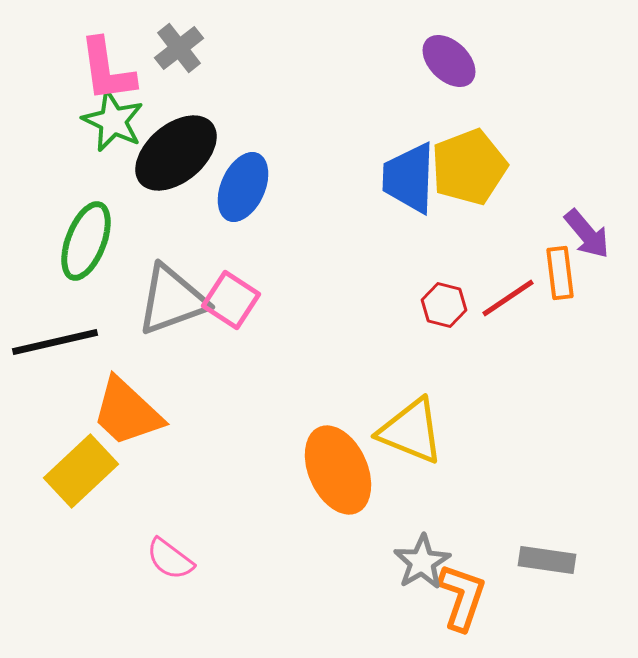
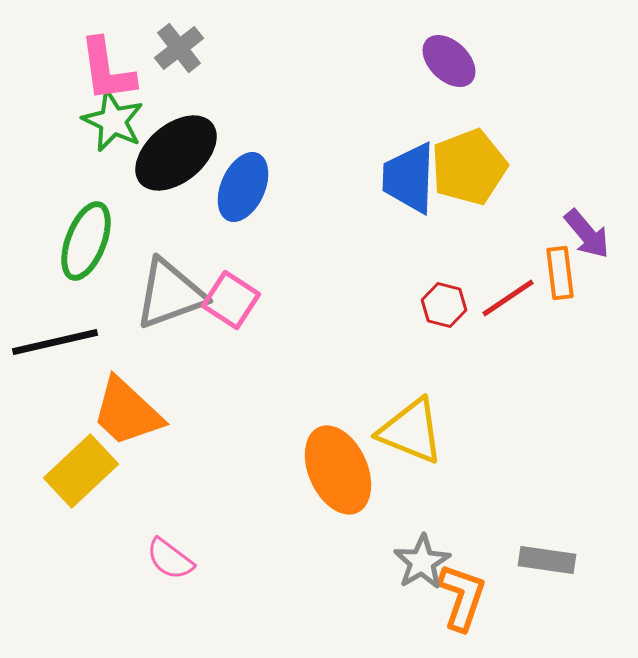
gray triangle: moved 2 px left, 6 px up
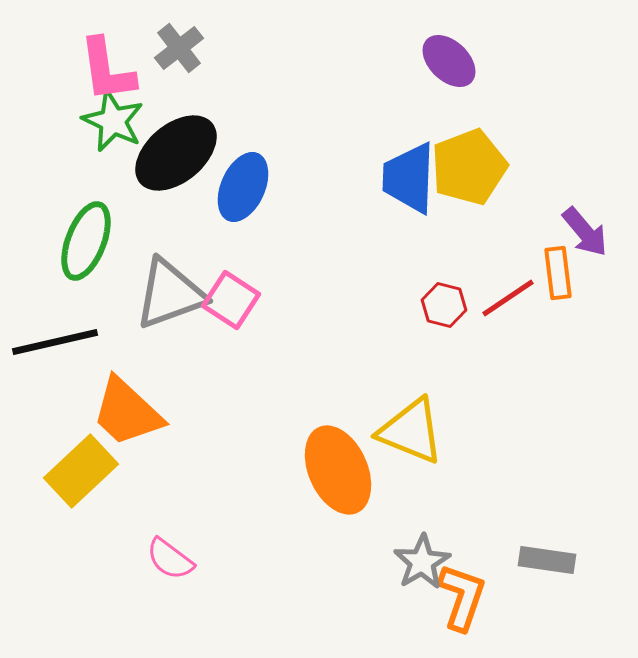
purple arrow: moved 2 px left, 2 px up
orange rectangle: moved 2 px left
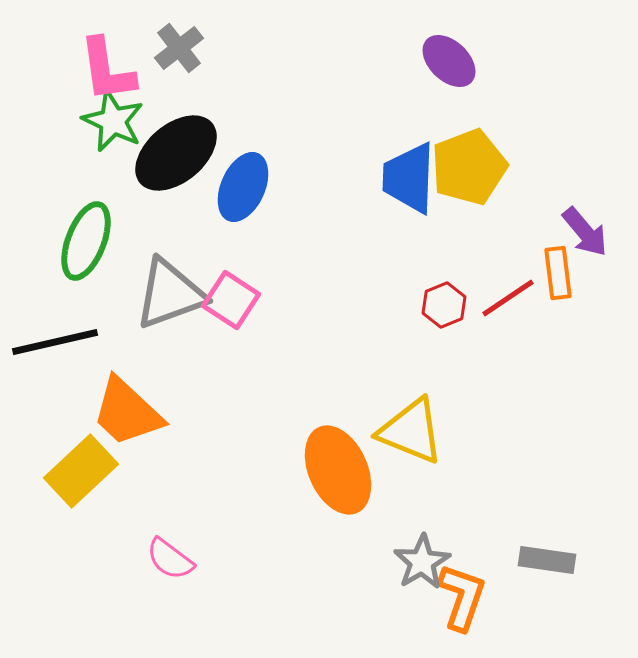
red hexagon: rotated 24 degrees clockwise
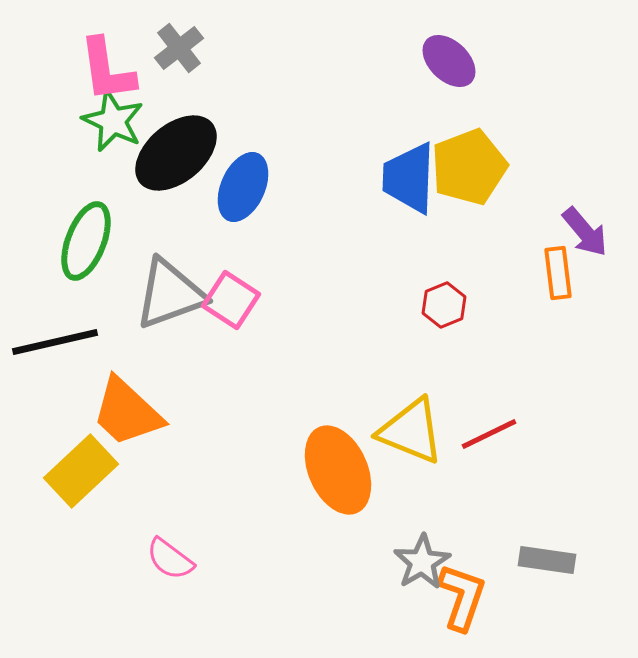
red line: moved 19 px left, 136 px down; rotated 8 degrees clockwise
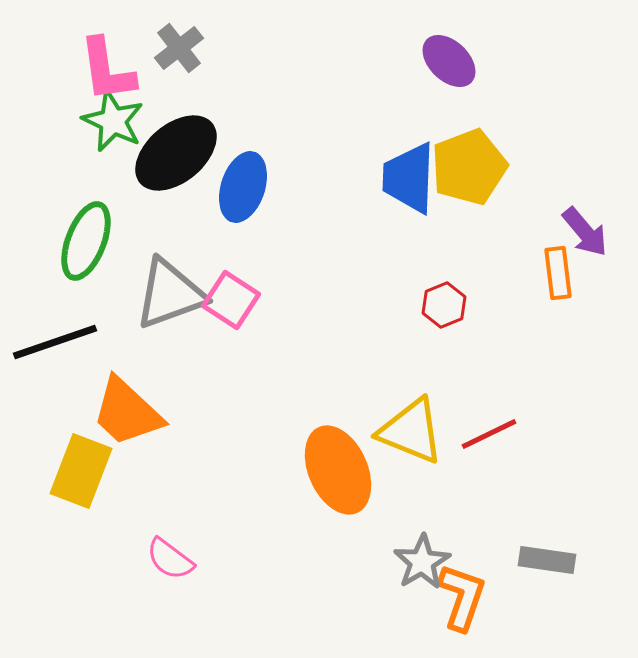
blue ellipse: rotated 6 degrees counterclockwise
black line: rotated 6 degrees counterclockwise
yellow rectangle: rotated 26 degrees counterclockwise
